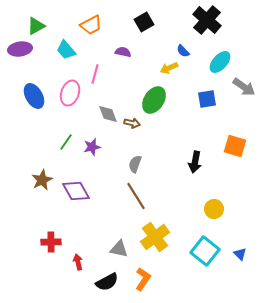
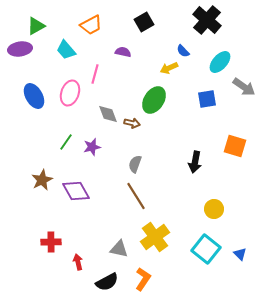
cyan square: moved 1 px right, 2 px up
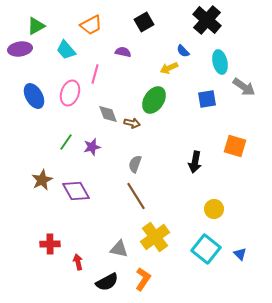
cyan ellipse: rotated 55 degrees counterclockwise
red cross: moved 1 px left, 2 px down
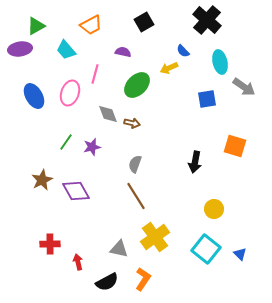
green ellipse: moved 17 px left, 15 px up; rotated 12 degrees clockwise
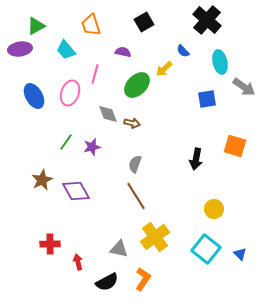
orange trapezoid: rotated 100 degrees clockwise
yellow arrow: moved 5 px left, 1 px down; rotated 18 degrees counterclockwise
black arrow: moved 1 px right, 3 px up
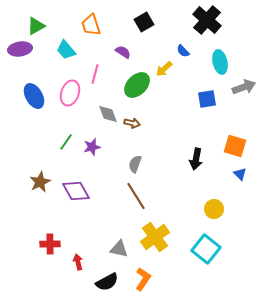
purple semicircle: rotated 21 degrees clockwise
gray arrow: rotated 55 degrees counterclockwise
brown star: moved 2 px left, 2 px down
blue triangle: moved 80 px up
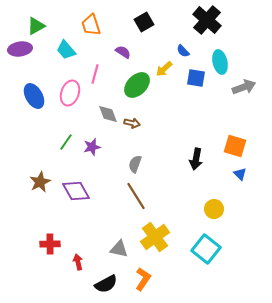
blue square: moved 11 px left, 21 px up; rotated 18 degrees clockwise
black semicircle: moved 1 px left, 2 px down
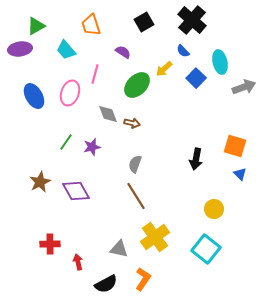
black cross: moved 15 px left
blue square: rotated 36 degrees clockwise
